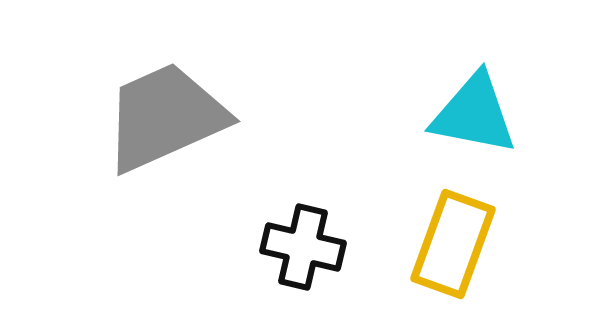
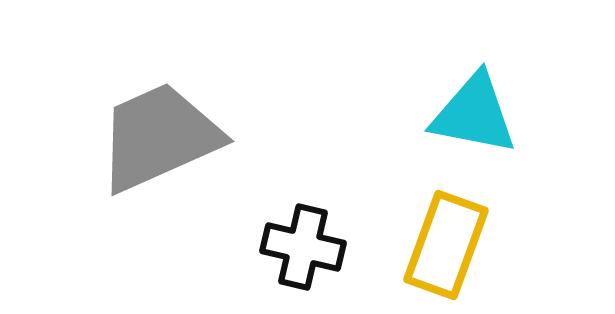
gray trapezoid: moved 6 px left, 20 px down
yellow rectangle: moved 7 px left, 1 px down
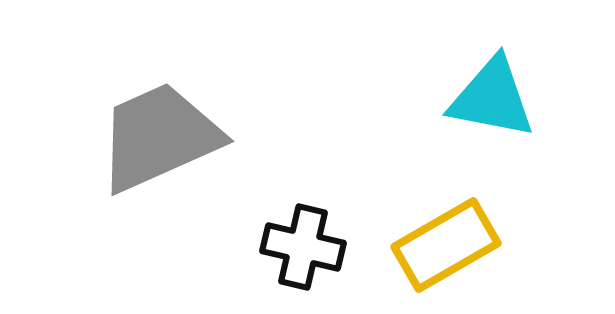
cyan triangle: moved 18 px right, 16 px up
yellow rectangle: rotated 40 degrees clockwise
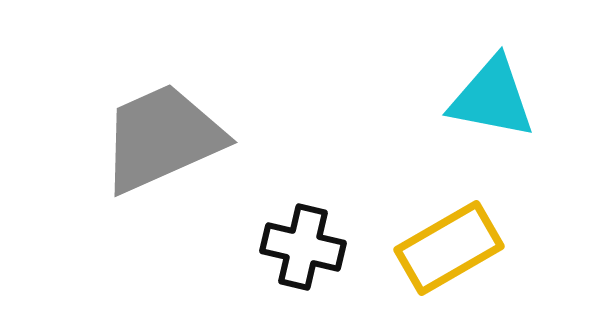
gray trapezoid: moved 3 px right, 1 px down
yellow rectangle: moved 3 px right, 3 px down
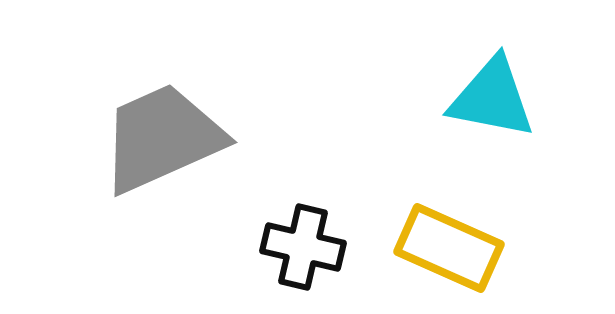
yellow rectangle: rotated 54 degrees clockwise
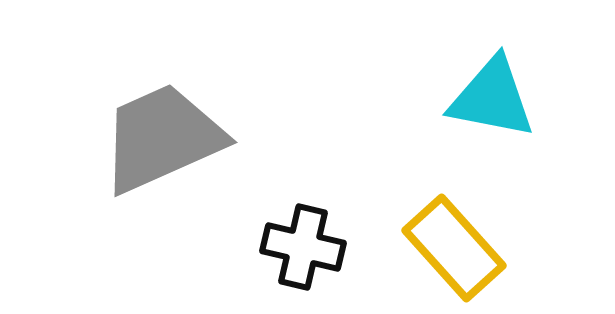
yellow rectangle: moved 5 px right; rotated 24 degrees clockwise
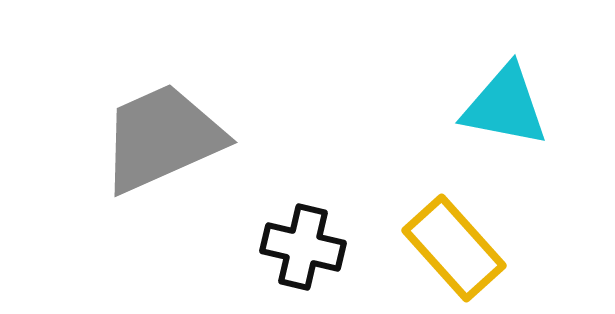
cyan triangle: moved 13 px right, 8 px down
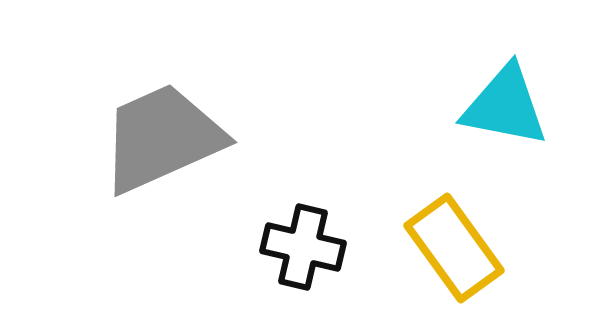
yellow rectangle: rotated 6 degrees clockwise
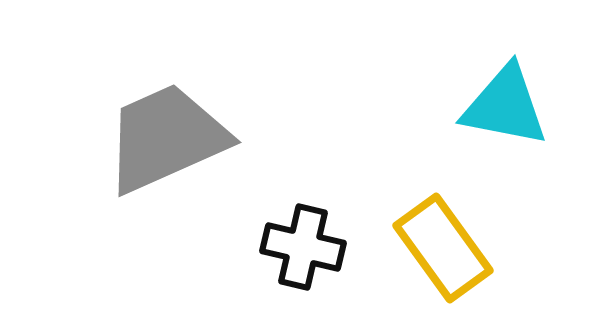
gray trapezoid: moved 4 px right
yellow rectangle: moved 11 px left
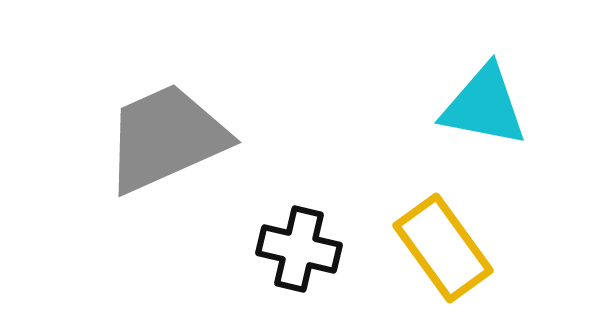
cyan triangle: moved 21 px left
black cross: moved 4 px left, 2 px down
